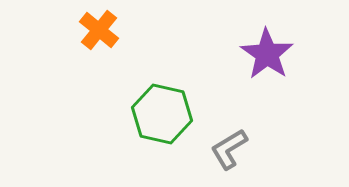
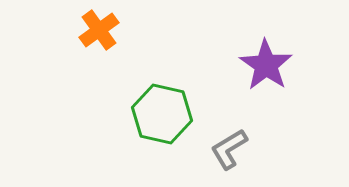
orange cross: rotated 15 degrees clockwise
purple star: moved 1 px left, 11 px down
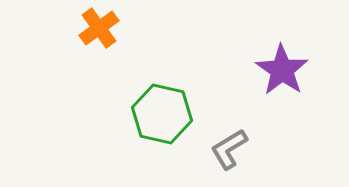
orange cross: moved 2 px up
purple star: moved 16 px right, 5 px down
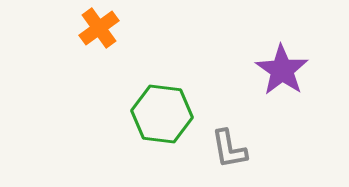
green hexagon: rotated 6 degrees counterclockwise
gray L-shape: rotated 69 degrees counterclockwise
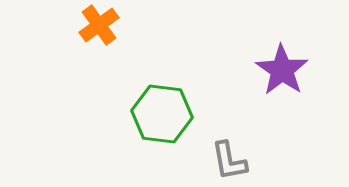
orange cross: moved 3 px up
gray L-shape: moved 12 px down
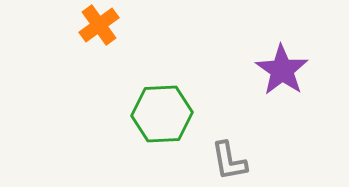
green hexagon: rotated 10 degrees counterclockwise
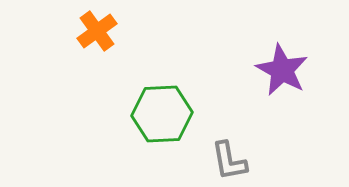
orange cross: moved 2 px left, 6 px down
purple star: rotated 6 degrees counterclockwise
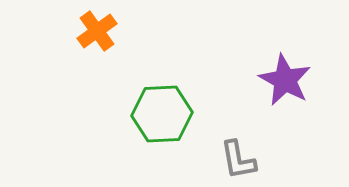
purple star: moved 3 px right, 10 px down
gray L-shape: moved 9 px right, 1 px up
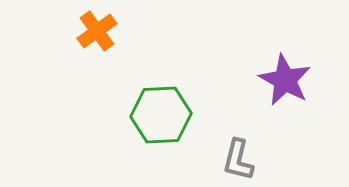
green hexagon: moved 1 px left, 1 px down
gray L-shape: rotated 24 degrees clockwise
